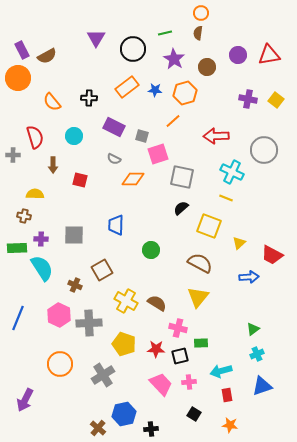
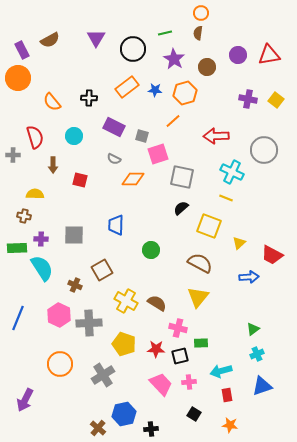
brown semicircle at (47, 56): moved 3 px right, 16 px up
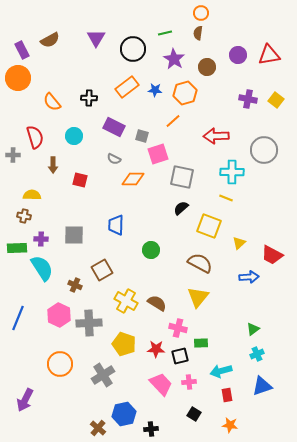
cyan cross at (232, 172): rotated 25 degrees counterclockwise
yellow semicircle at (35, 194): moved 3 px left, 1 px down
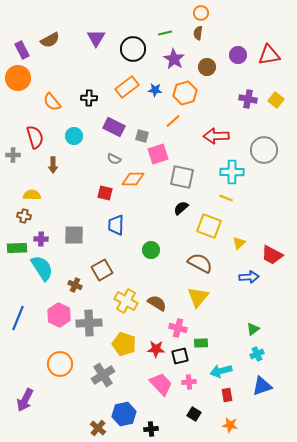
red square at (80, 180): moved 25 px right, 13 px down
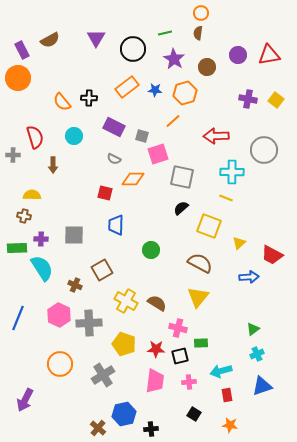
orange semicircle at (52, 102): moved 10 px right
pink trapezoid at (161, 384): moved 6 px left, 3 px up; rotated 50 degrees clockwise
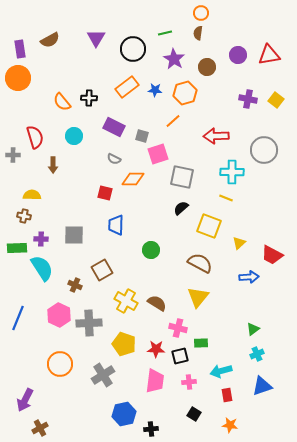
purple rectangle at (22, 50): moved 2 px left, 1 px up; rotated 18 degrees clockwise
brown cross at (98, 428): moved 58 px left; rotated 21 degrees clockwise
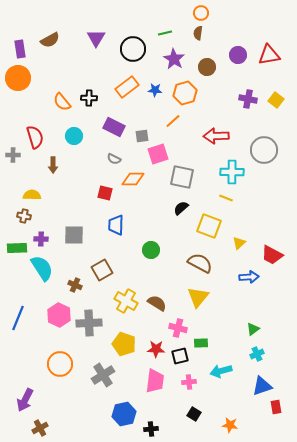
gray square at (142, 136): rotated 24 degrees counterclockwise
red rectangle at (227, 395): moved 49 px right, 12 px down
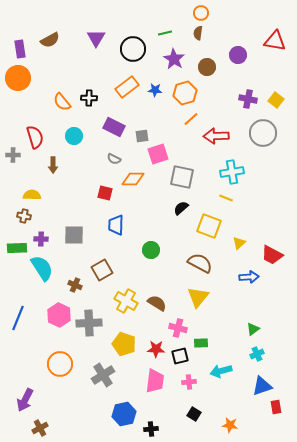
red triangle at (269, 55): moved 6 px right, 14 px up; rotated 20 degrees clockwise
orange line at (173, 121): moved 18 px right, 2 px up
gray circle at (264, 150): moved 1 px left, 17 px up
cyan cross at (232, 172): rotated 10 degrees counterclockwise
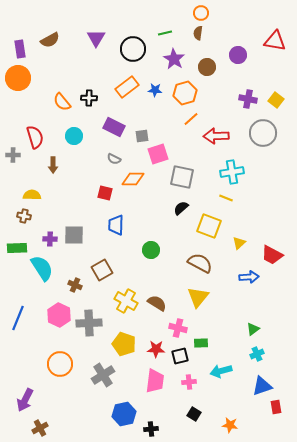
purple cross at (41, 239): moved 9 px right
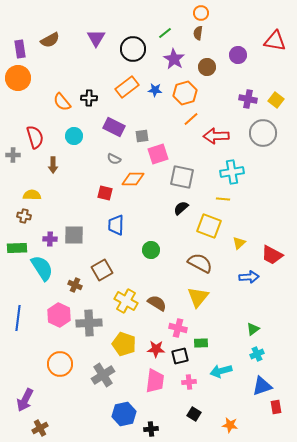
green line at (165, 33): rotated 24 degrees counterclockwise
yellow line at (226, 198): moved 3 px left, 1 px down; rotated 16 degrees counterclockwise
blue line at (18, 318): rotated 15 degrees counterclockwise
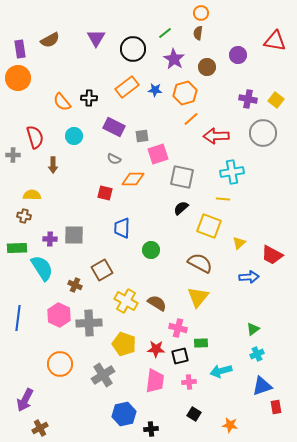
blue trapezoid at (116, 225): moved 6 px right, 3 px down
